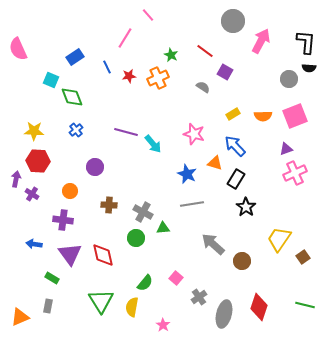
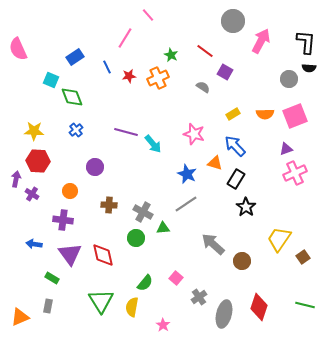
orange semicircle at (263, 116): moved 2 px right, 2 px up
gray line at (192, 204): moved 6 px left; rotated 25 degrees counterclockwise
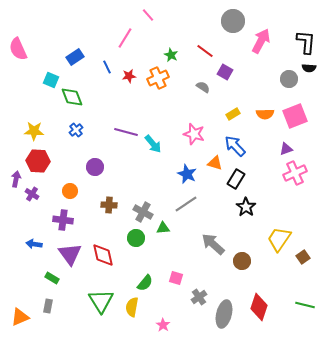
pink square at (176, 278): rotated 24 degrees counterclockwise
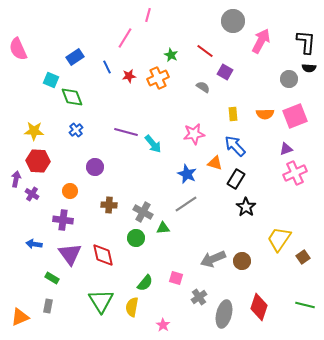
pink line at (148, 15): rotated 56 degrees clockwise
yellow rectangle at (233, 114): rotated 64 degrees counterclockwise
pink star at (194, 134): rotated 25 degrees counterclockwise
gray arrow at (213, 244): moved 15 px down; rotated 65 degrees counterclockwise
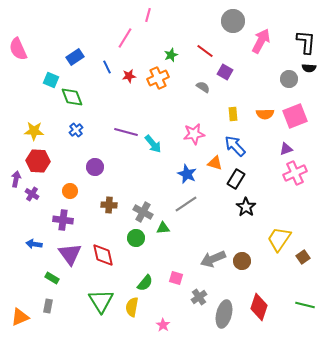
green star at (171, 55): rotated 24 degrees clockwise
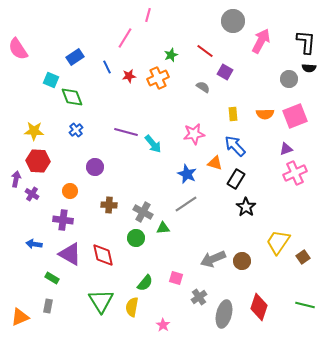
pink semicircle at (18, 49): rotated 10 degrees counterclockwise
yellow trapezoid at (279, 239): moved 1 px left, 3 px down
purple triangle at (70, 254): rotated 25 degrees counterclockwise
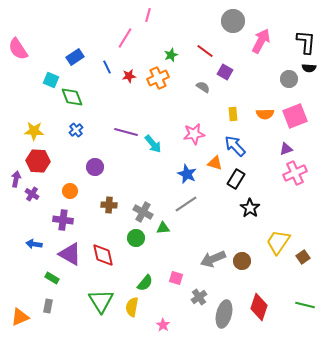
black star at (246, 207): moved 4 px right, 1 px down
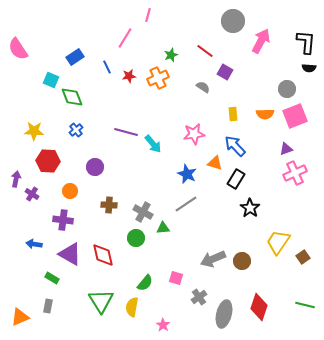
gray circle at (289, 79): moved 2 px left, 10 px down
red hexagon at (38, 161): moved 10 px right
